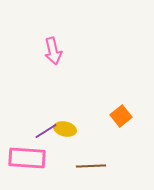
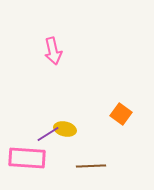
orange square: moved 2 px up; rotated 15 degrees counterclockwise
purple line: moved 2 px right, 3 px down
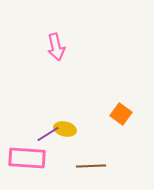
pink arrow: moved 3 px right, 4 px up
